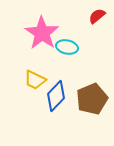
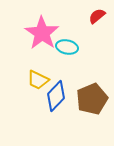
yellow trapezoid: moved 3 px right
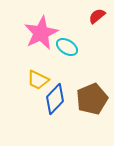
pink star: moved 1 px left; rotated 12 degrees clockwise
cyan ellipse: rotated 20 degrees clockwise
blue diamond: moved 1 px left, 3 px down
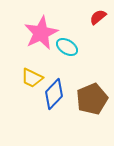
red semicircle: moved 1 px right, 1 px down
yellow trapezoid: moved 6 px left, 2 px up
blue diamond: moved 1 px left, 5 px up
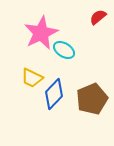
cyan ellipse: moved 3 px left, 3 px down
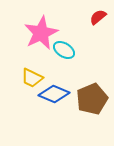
blue diamond: rotated 68 degrees clockwise
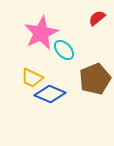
red semicircle: moved 1 px left, 1 px down
cyan ellipse: rotated 15 degrees clockwise
blue diamond: moved 4 px left
brown pentagon: moved 3 px right, 20 px up
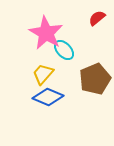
pink star: moved 5 px right; rotated 16 degrees counterclockwise
yellow trapezoid: moved 11 px right, 4 px up; rotated 105 degrees clockwise
blue diamond: moved 2 px left, 3 px down
